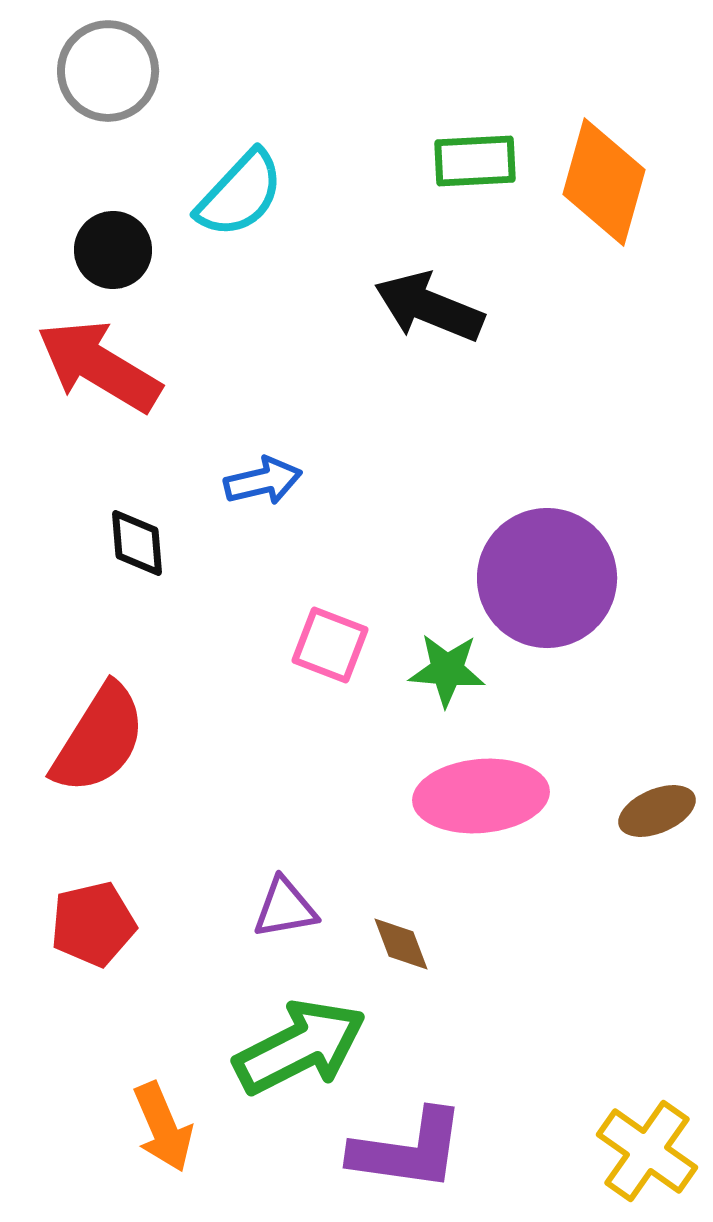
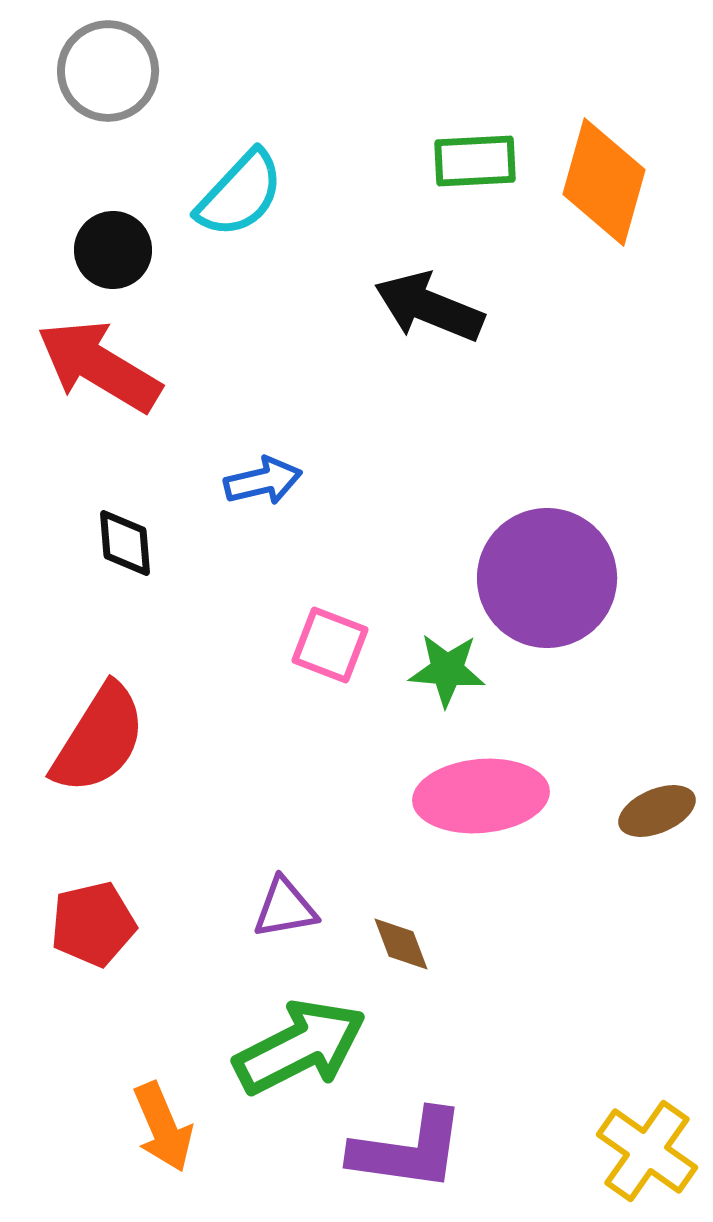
black diamond: moved 12 px left
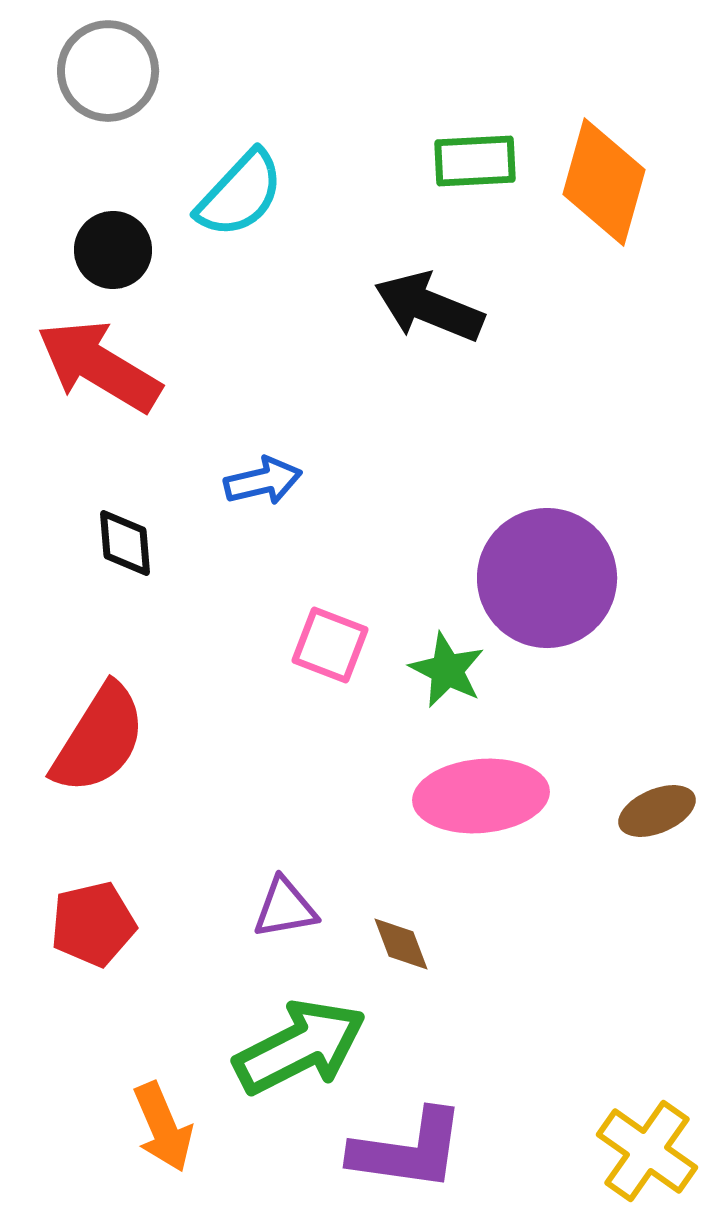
green star: rotated 22 degrees clockwise
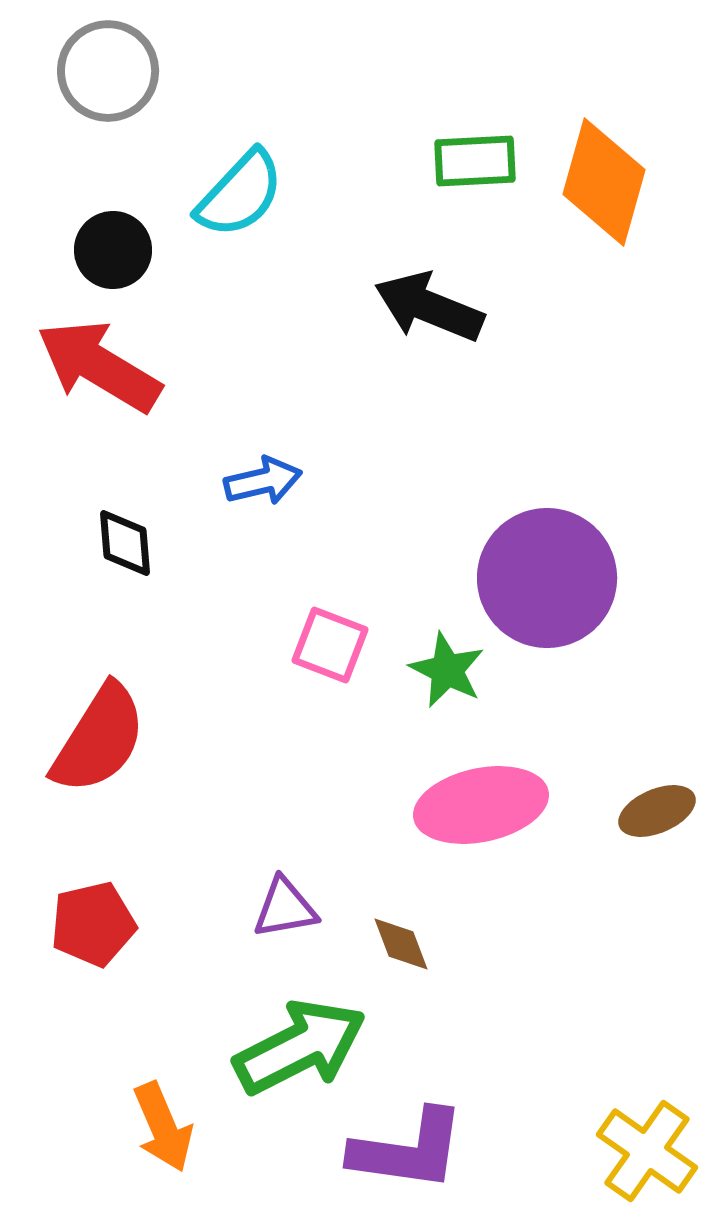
pink ellipse: moved 9 px down; rotated 7 degrees counterclockwise
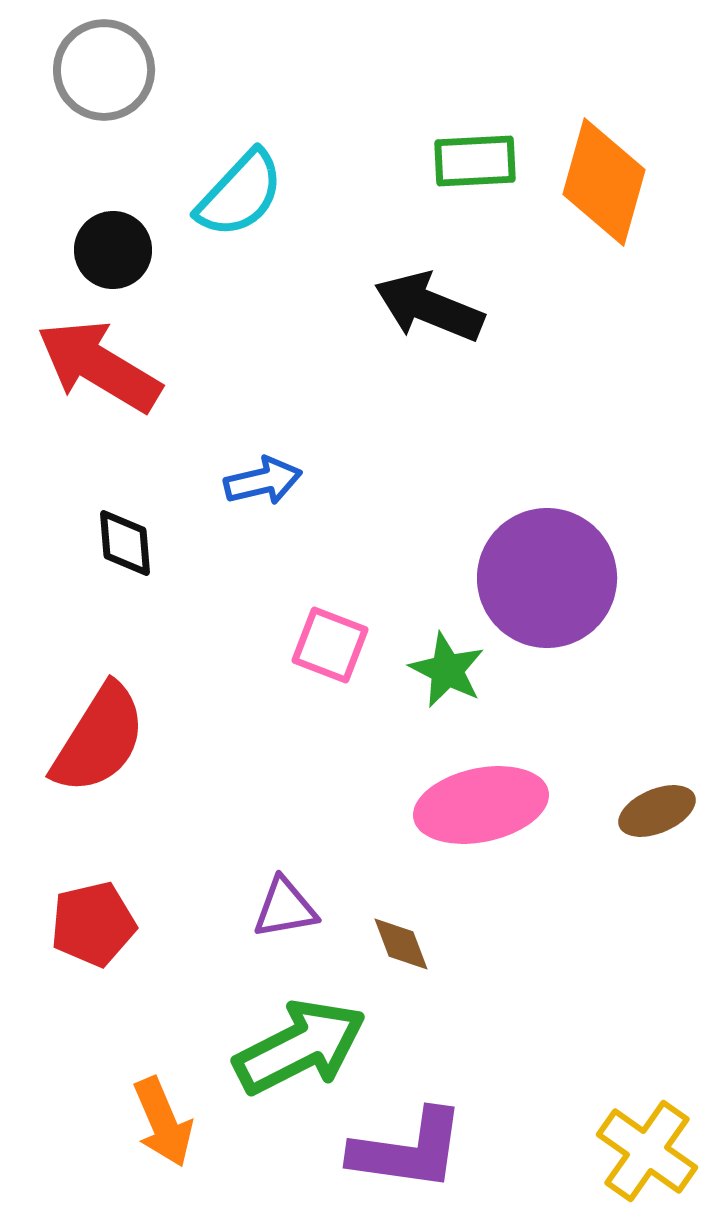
gray circle: moved 4 px left, 1 px up
orange arrow: moved 5 px up
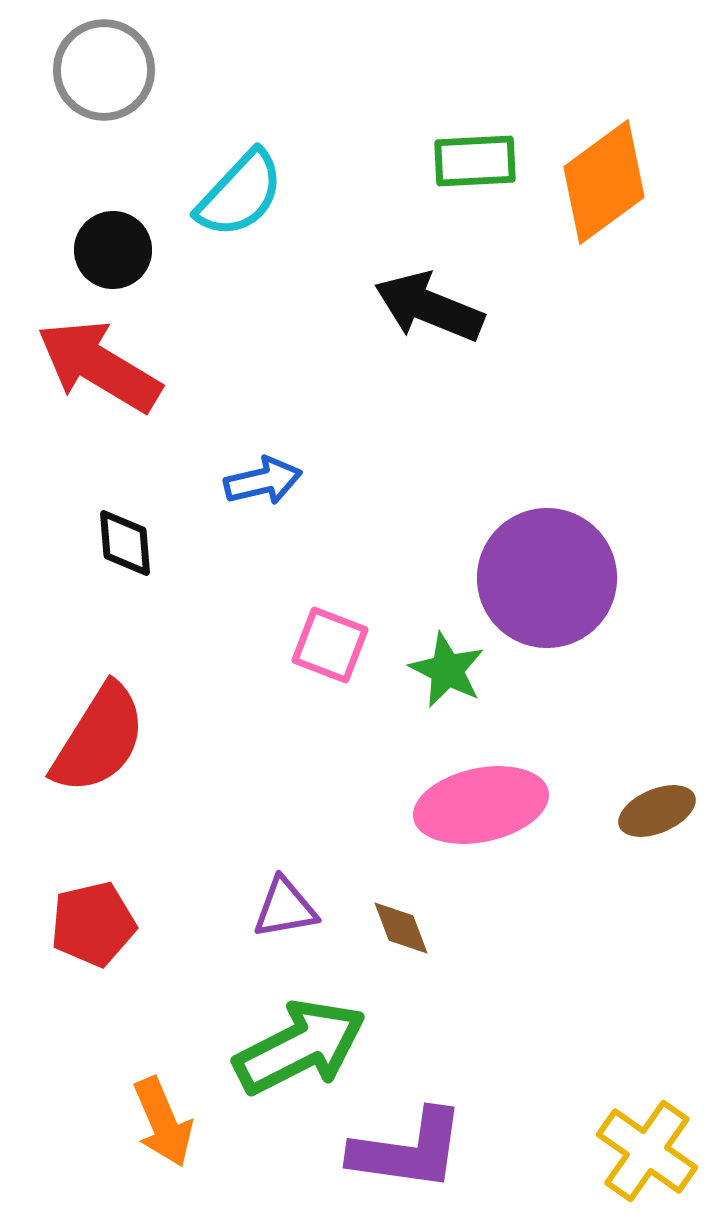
orange diamond: rotated 38 degrees clockwise
brown diamond: moved 16 px up
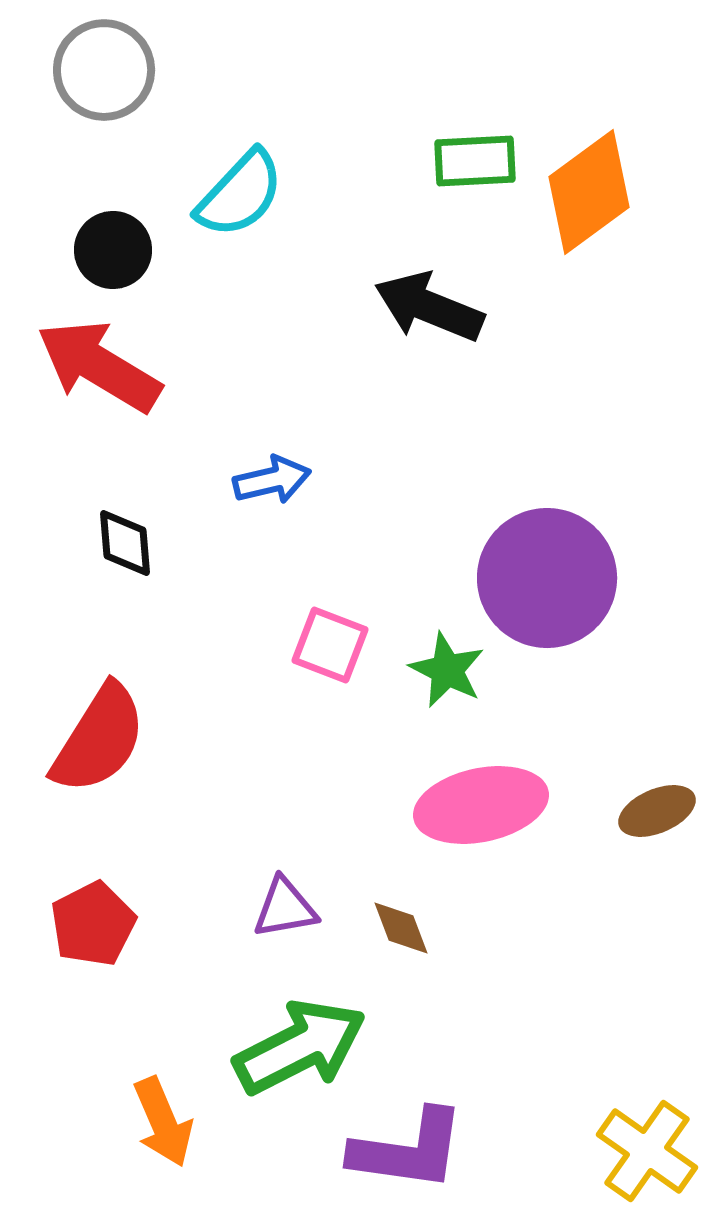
orange diamond: moved 15 px left, 10 px down
blue arrow: moved 9 px right, 1 px up
red pentagon: rotated 14 degrees counterclockwise
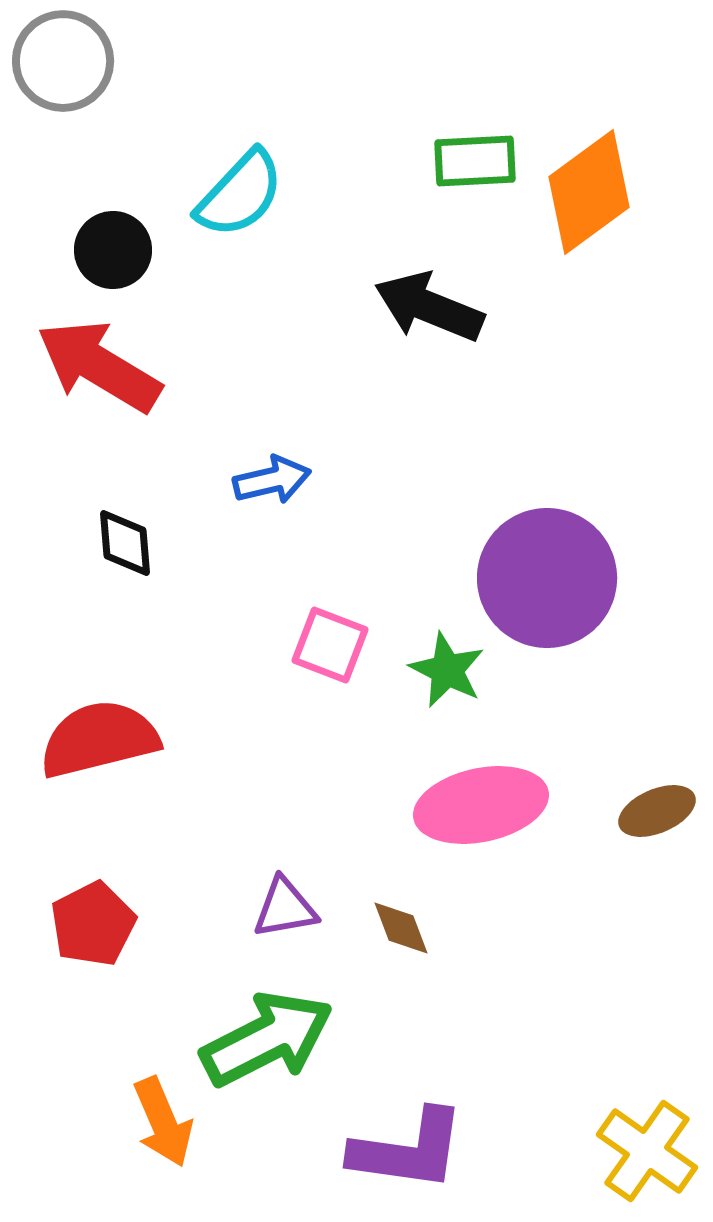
gray circle: moved 41 px left, 9 px up
red semicircle: rotated 136 degrees counterclockwise
green arrow: moved 33 px left, 8 px up
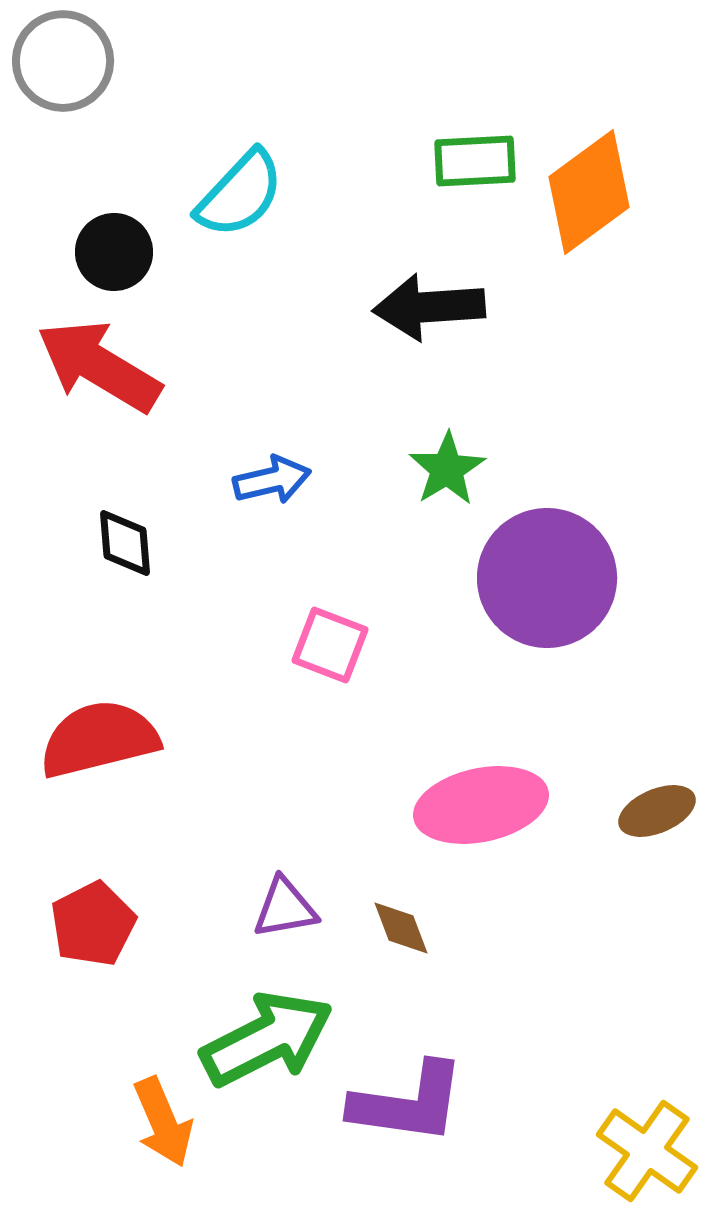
black circle: moved 1 px right, 2 px down
black arrow: rotated 26 degrees counterclockwise
green star: moved 201 px up; rotated 14 degrees clockwise
purple L-shape: moved 47 px up
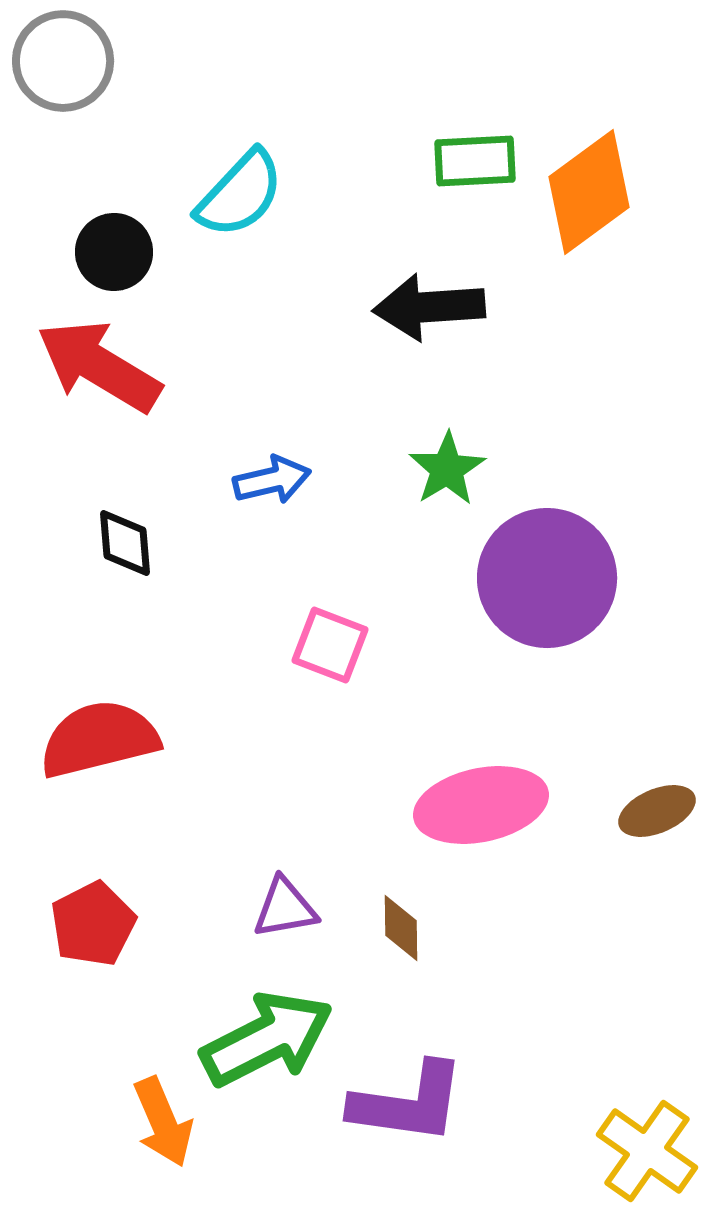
brown diamond: rotated 20 degrees clockwise
